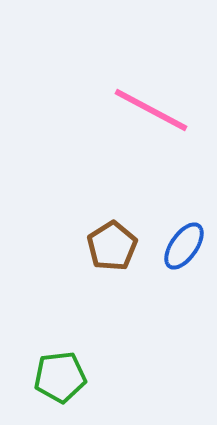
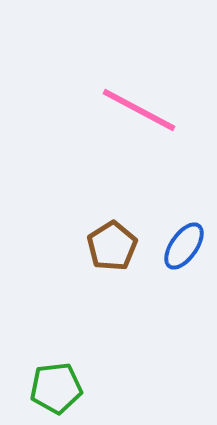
pink line: moved 12 px left
green pentagon: moved 4 px left, 11 px down
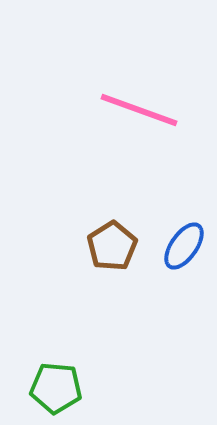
pink line: rotated 8 degrees counterclockwise
green pentagon: rotated 12 degrees clockwise
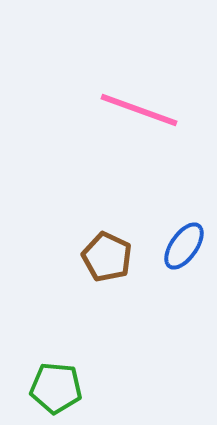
brown pentagon: moved 5 px left, 11 px down; rotated 15 degrees counterclockwise
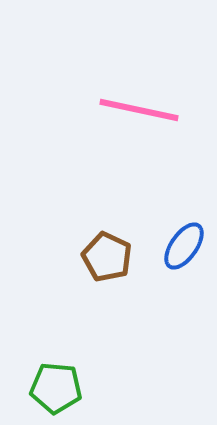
pink line: rotated 8 degrees counterclockwise
